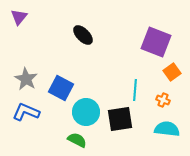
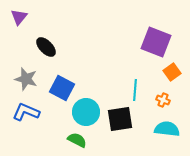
black ellipse: moved 37 px left, 12 px down
gray star: rotated 15 degrees counterclockwise
blue square: moved 1 px right
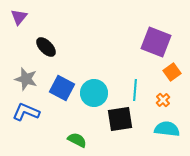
orange cross: rotated 24 degrees clockwise
cyan circle: moved 8 px right, 19 px up
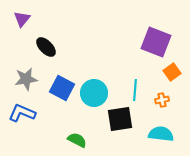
purple triangle: moved 3 px right, 2 px down
gray star: rotated 25 degrees counterclockwise
orange cross: moved 1 px left; rotated 32 degrees clockwise
blue L-shape: moved 4 px left, 1 px down
cyan semicircle: moved 6 px left, 5 px down
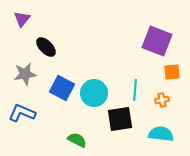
purple square: moved 1 px right, 1 px up
orange square: rotated 30 degrees clockwise
gray star: moved 1 px left, 5 px up
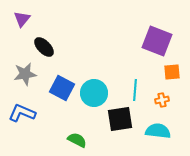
black ellipse: moved 2 px left
cyan semicircle: moved 3 px left, 3 px up
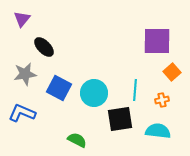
purple square: rotated 20 degrees counterclockwise
orange square: rotated 36 degrees counterclockwise
blue square: moved 3 px left
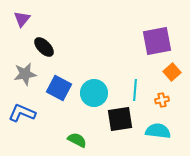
purple square: rotated 12 degrees counterclockwise
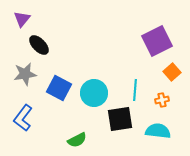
purple square: rotated 16 degrees counterclockwise
black ellipse: moved 5 px left, 2 px up
blue L-shape: moved 1 px right, 5 px down; rotated 76 degrees counterclockwise
green semicircle: rotated 126 degrees clockwise
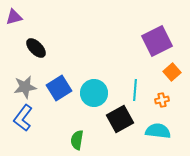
purple triangle: moved 8 px left, 2 px up; rotated 36 degrees clockwise
black ellipse: moved 3 px left, 3 px down
gray star: moved 13 px down
blue square: rotated 30 degrees clockwise
black square: rotated 20 degrees counterclockwise
green semicircle: rotated 126 degrees clockwise
